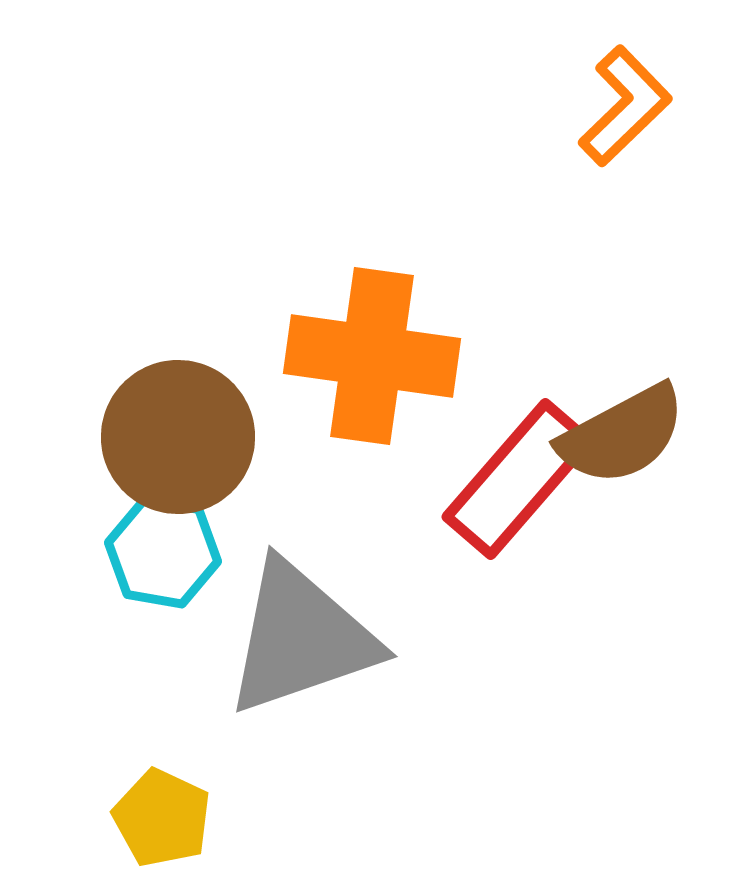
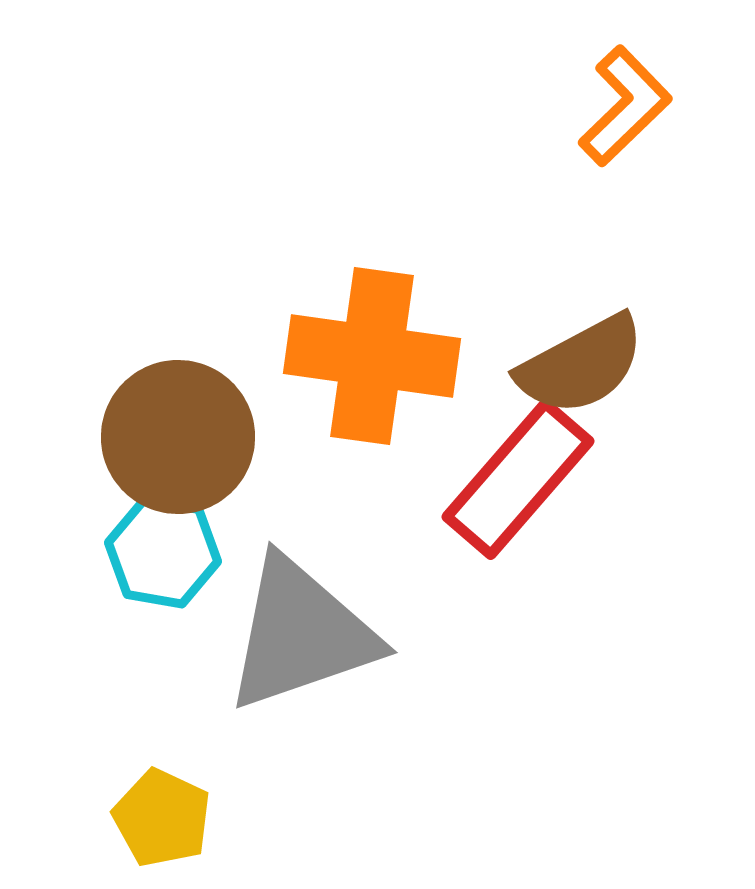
brown semicircle: moved 41 px left, 70 px up
gray triangle: moved 4 px up
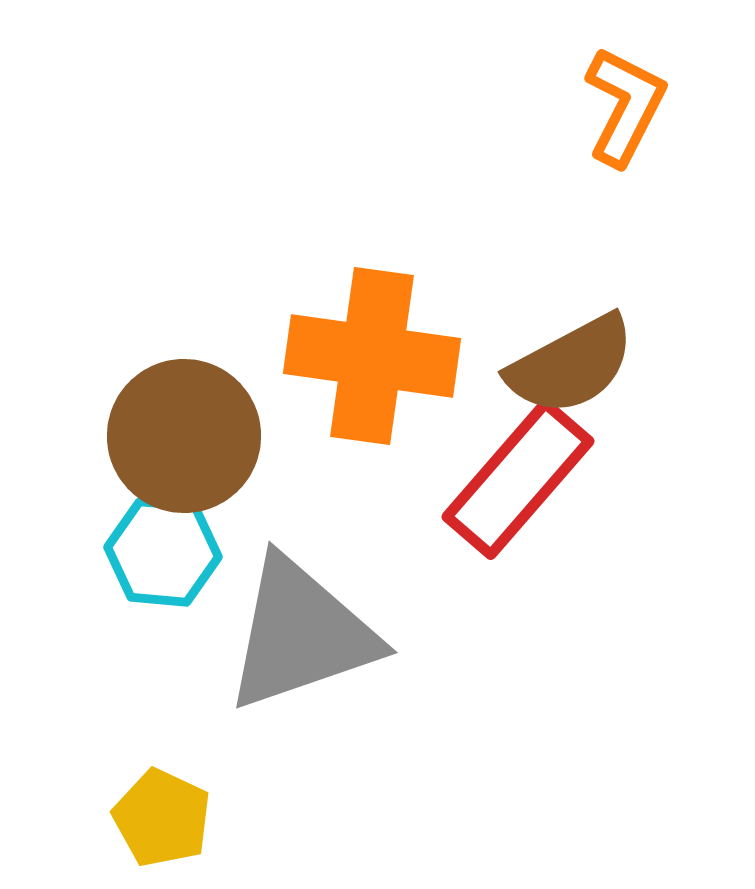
orange L-shape: rotated 19 degrees counterclockwise
brown semicircle: moved 10 px left
brown circle: moved 6 px right, 1 px up
cyan hexagon: rotated 5 degrees counterclockwise
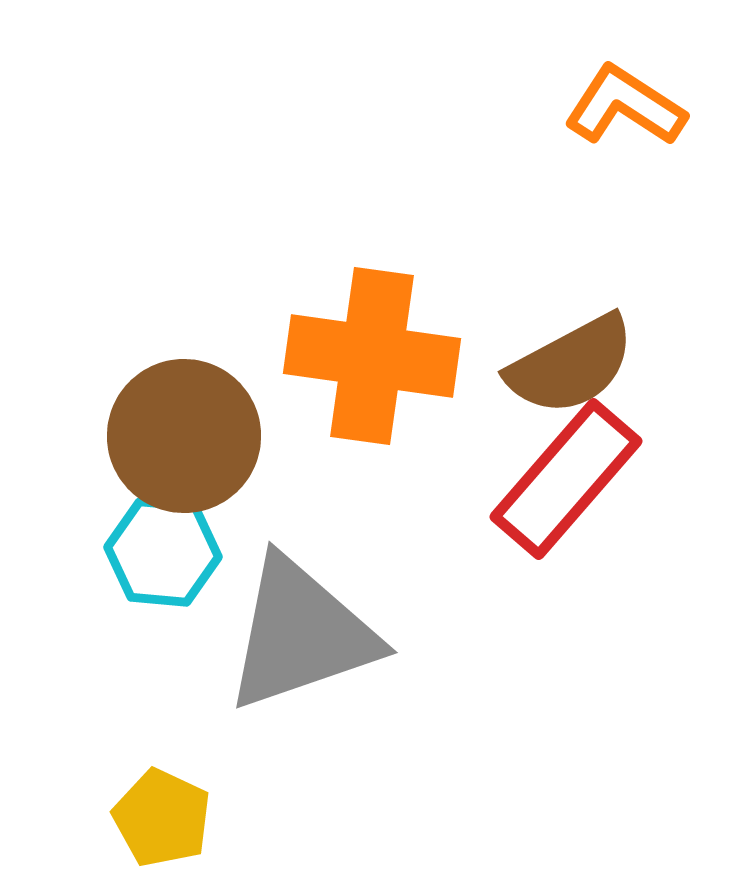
orange L-shape: rotated 84 degrees counterclockwise
red rectangle: moved 48 px right
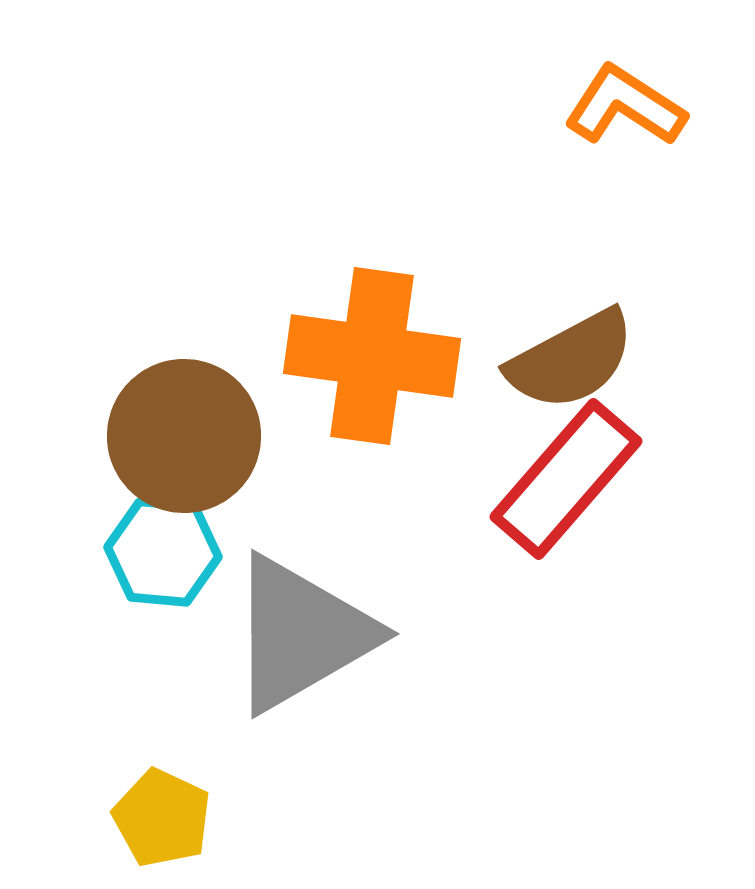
brown semicircle: moved 5 px up
gray triangle: rotated 11 degrees counterclockwise
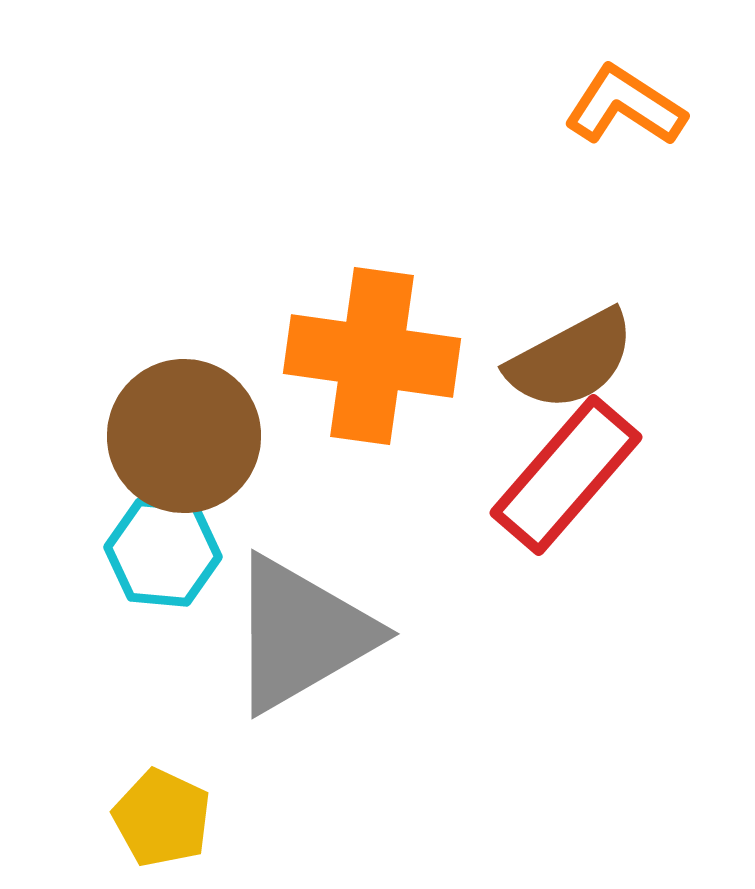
red rectangle: moved 4 px up
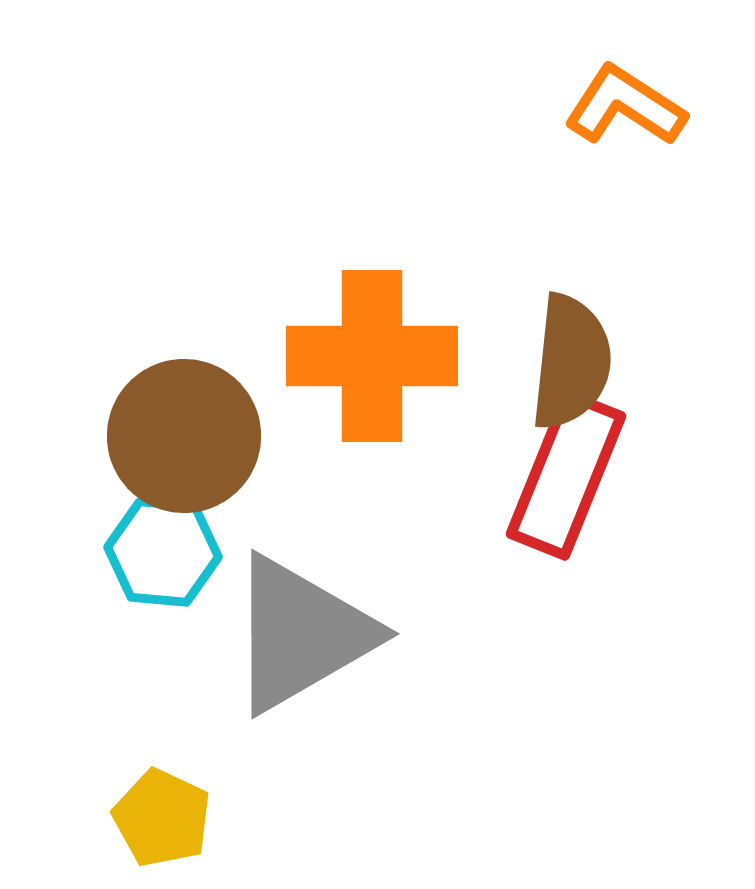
orange cross: rotated 8 degrees counterclockwise
brown semicircle: moved 2 px down; rotated 56 degrees counterclockwise
red rectangle: rotated 19 degrees counterclockwise
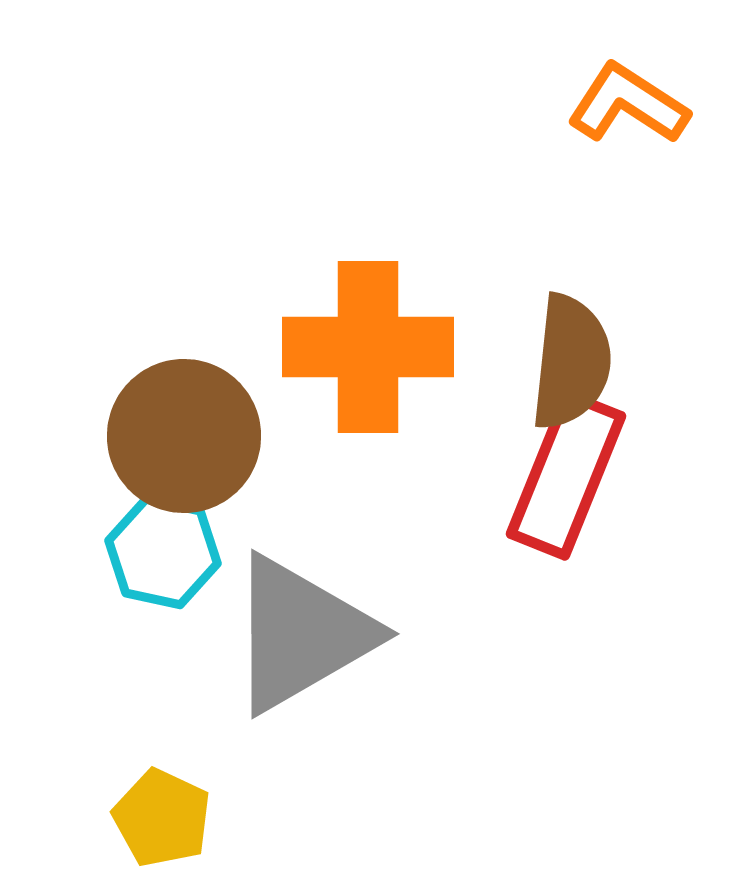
orange L-shape: moved 3 px right, 2 px up
orange cross: moved 4 px left, 9 px up
cyan hexagon: rotated 7 degrees clockwise
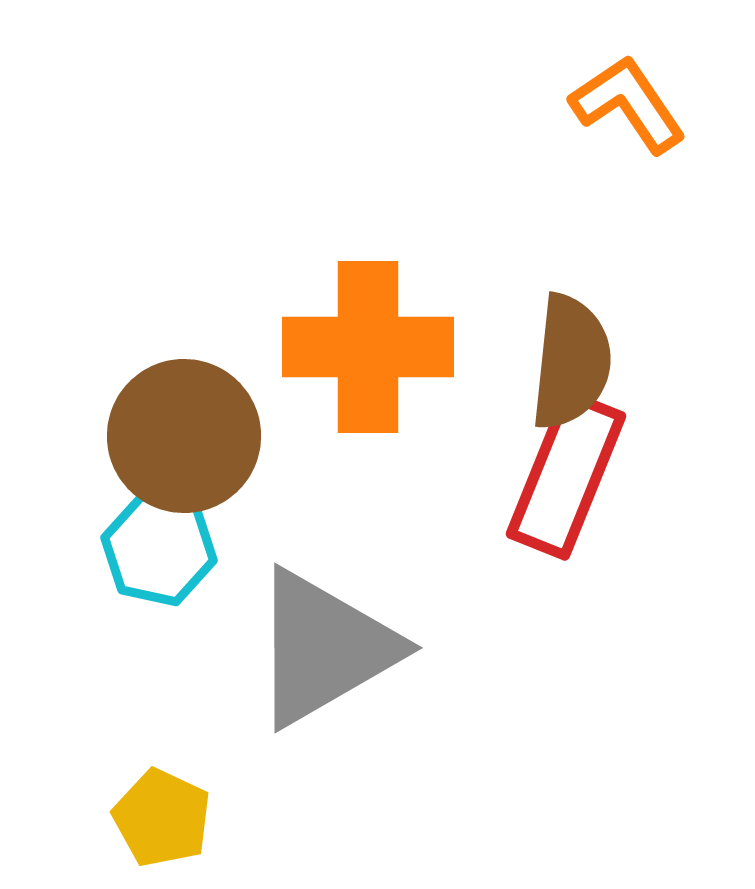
orange L-shape: rotated 23 degrees clockwise
cyan hexagon: moved 4 px left, 3 px up
gray triangle: moved 23 px right, 14 px down
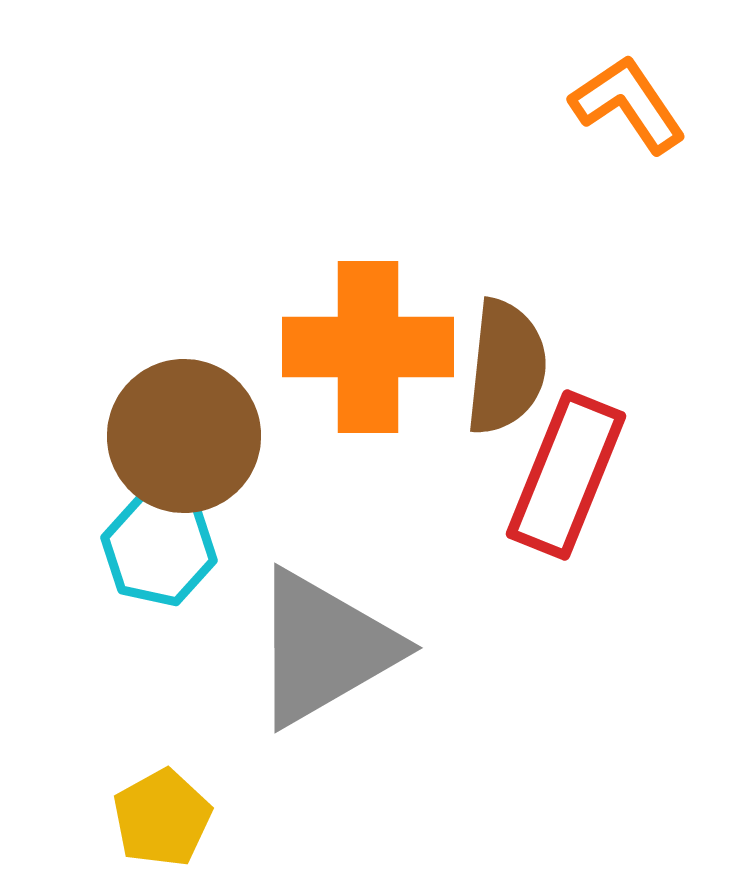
brown semicircle: moved 65 px left, 5 px down
yellow pentagon: rotated 18 degrees clockwise
